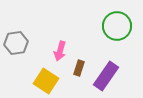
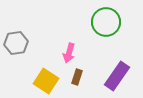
green circle: moved 11 px left, 4 px up
pink arrow: moved 9 px right, 2 px down
brown rectangle: moved 2 px left, 9 px down
purple rectangle: moved 11 px right
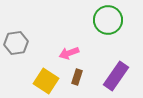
green circle: moved 2 px right, 2 px up
pink arrow: rotated 54 degrees clockwise
purple rectangle: moved 1 px left
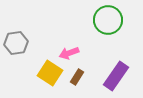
brown rectangle: rotated 14 degrees clockwise
yellow square: moved 4 px right, 8 px up
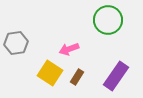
pink arrow: moved 4 px up
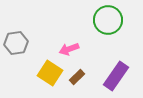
brown rectangle: rotated 14 degrees clockwise
